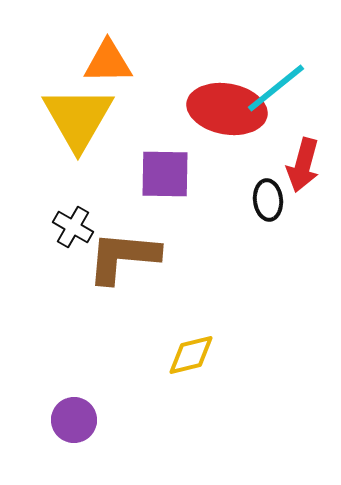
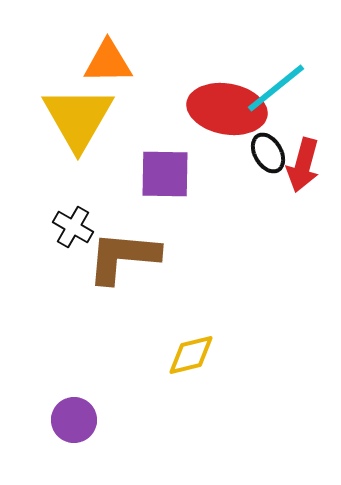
black ellipse: moved 47 px up; rotated 24 degrees counterclockwise
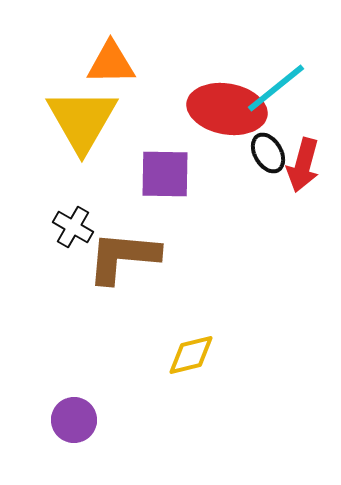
orange triangle: moved 3 px right, 1 px down
yellow triangle: moved 4 px right, 2 px down
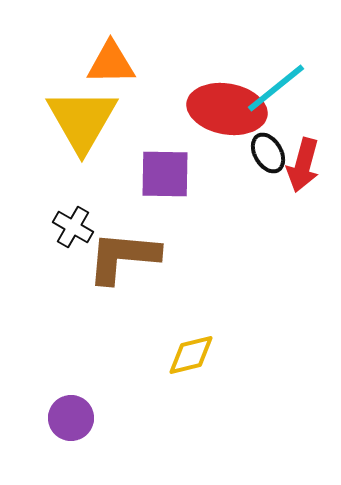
purple circle: moved 3 px left, 2 px up
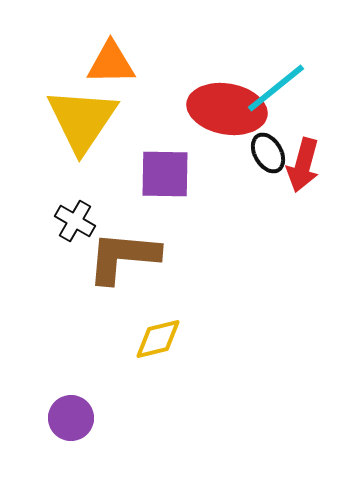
yellow triangle: rotated 4 degrees clockwise
black cross: moved 2 px right, 6 px up
yellow diamond: moved 33 px left, 16 px up
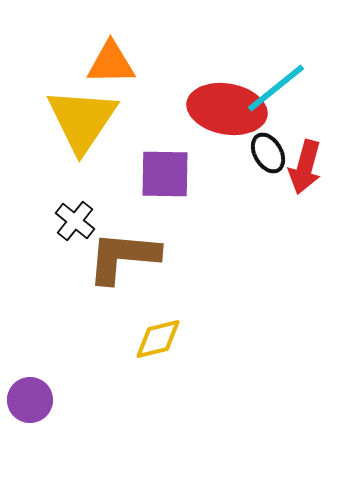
red arrow: moved 2 px right, 2 px down
black cross: rotated 9 degrees clockwise
purple circle: moved 41 px left, 18 px up
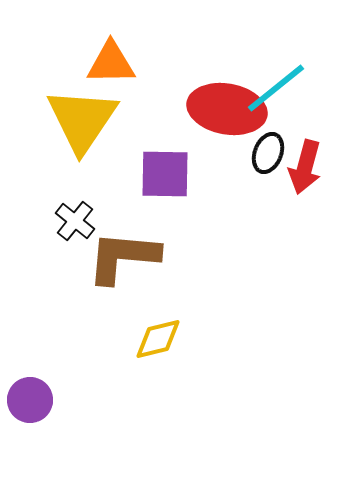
black ellipse: rotated 51 degrees clockwise
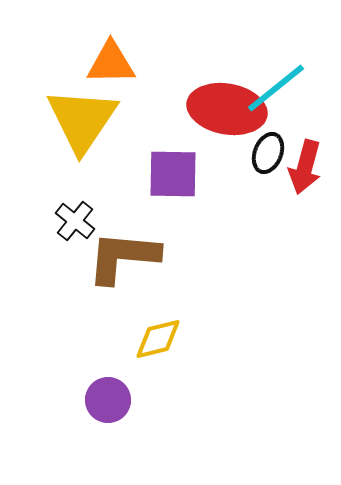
purple square: moved 8 px right
purple circle: moved 78 px right
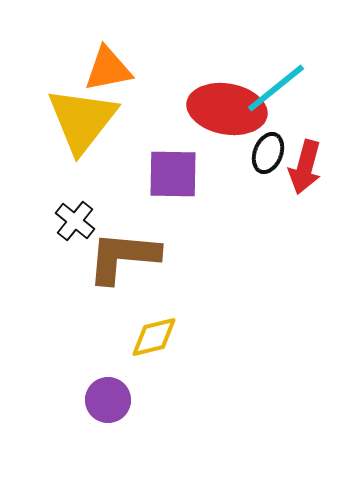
orange triangle: moved 3 px left, 6 px down; rotated 10 degrees counterclockwise
yellow triangle: rotated 4 degrees clockwise
yellow diamond: moved 4 px left, 2 px up
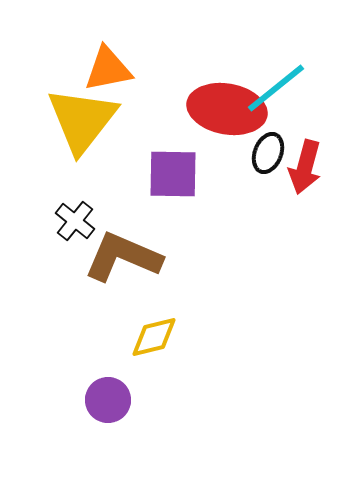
brown L-shape: rotated 18 degrees clockwise
